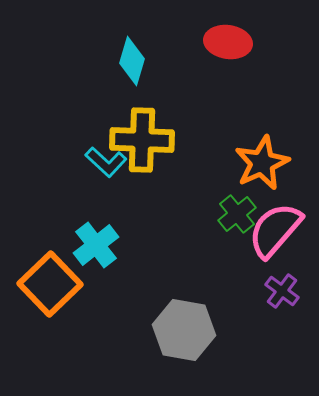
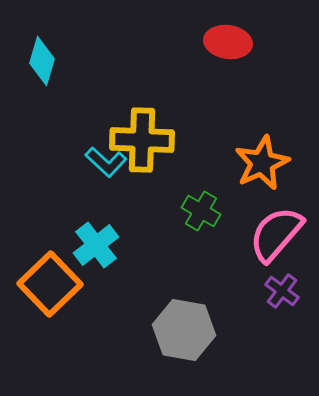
cyan diamond: moved 90 px left
green cross: moved 36 px left, 3 px up; rotated 21 degrees counterclockwise
pink semicircle: moved 1 px right, 4 px down
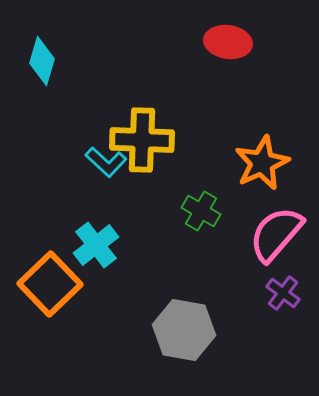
purple cross: moved 1 px right, 2 px down
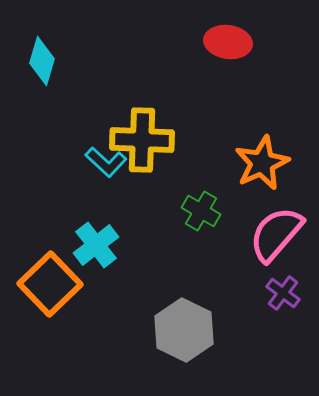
gray hexagon: rotated 16 degrees clockwise
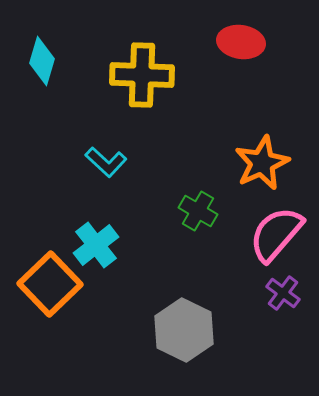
red ellipse: moved 13 px right
yellow cross: moved 65 px up
green cross: moved 3 px left
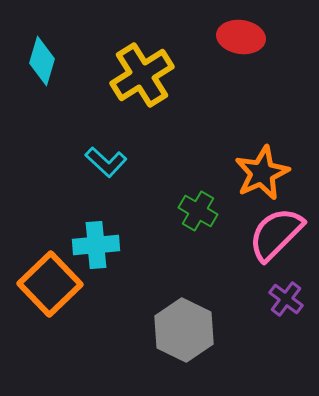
red ellipse: moved 5 px up
yellow cross: rotated 34 degrees counterclockwise
orange star: moved 10 px down
pink semicircle: rotated 4 degrees clockwise
cyan cross: rotated 33 degrees clockwise
purple cross: moved 3 px right, 6 px down
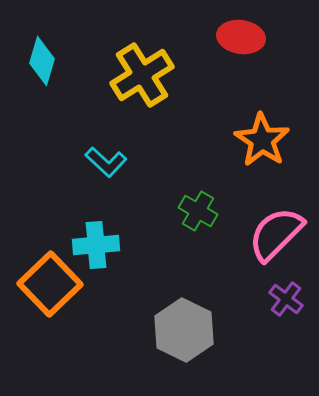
orange star: moved 33 px up; rotated 14 degrees counterclockwise
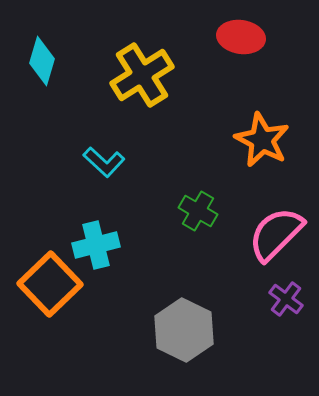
orange star: rotated 6 degrees counterclockwise
cyan L-shape: moved 2 px left
cyan cross: rotated 9 degrees counterclockwise
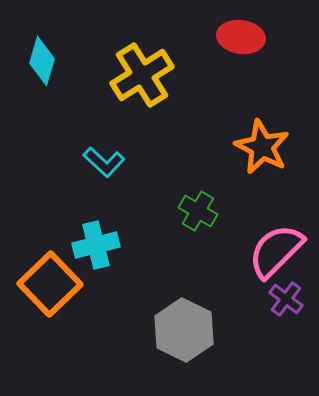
orange star: moved 7 px down
pink semicircle: moved 17 px down
